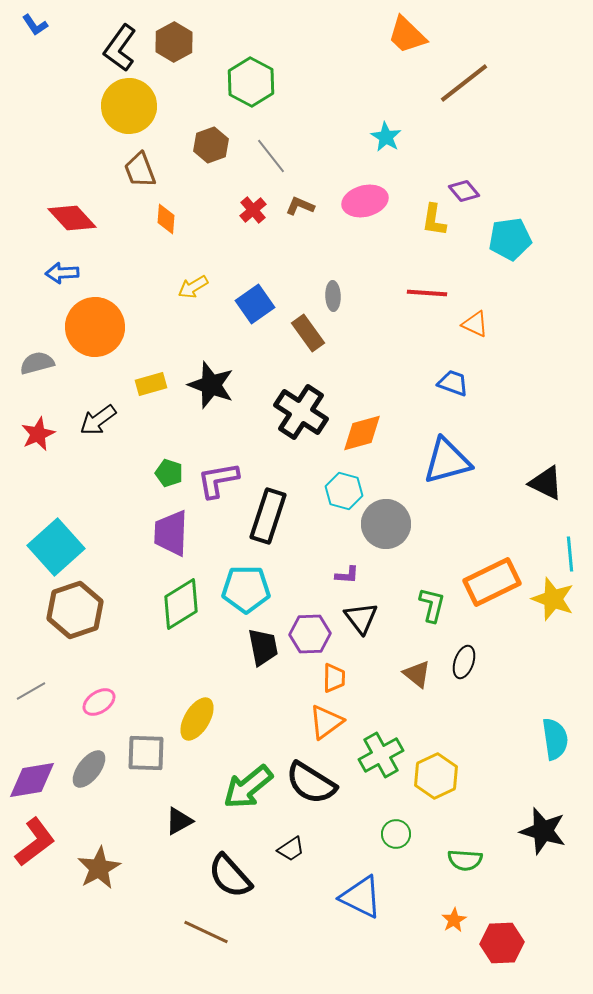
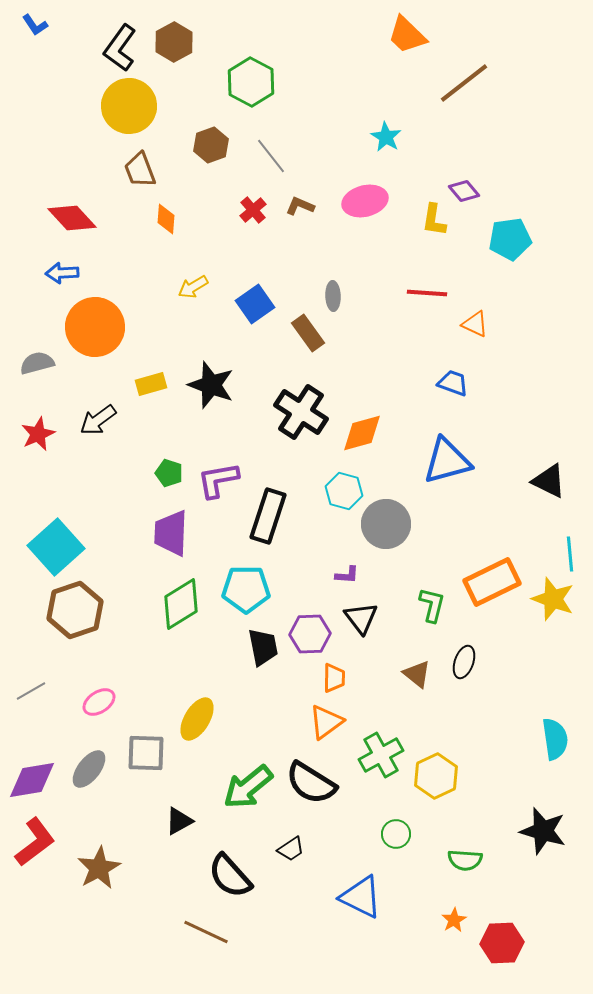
black triangle at (546, 483): moved 3 px right, 2 px up
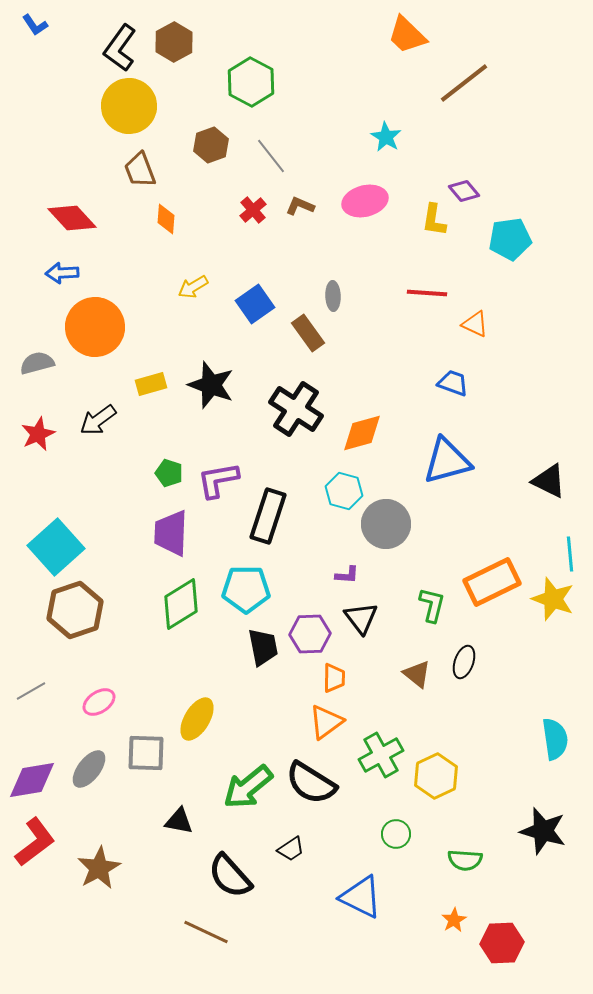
black cross at (301, 412): moved 5 px left, 3 px up
black triangle at (179, 821): rotated 40 degrees clockwise
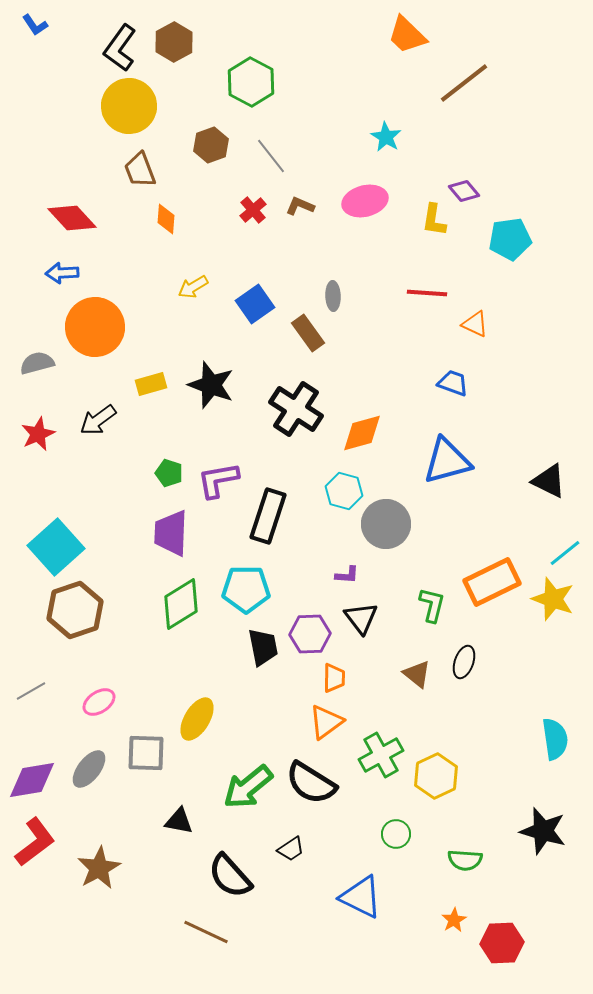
cyan line at (570, 554): moved 5 px left, 1 px up; rotated 56 degrees clockwise
